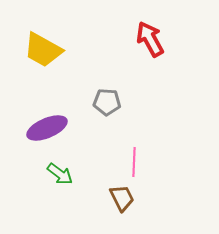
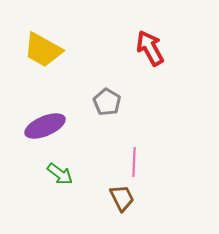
red arrow: moved 9 px down
gray pentagon: rotated 28 degrees clockwise
purple ellipse: moved 2 px left, 2 px up
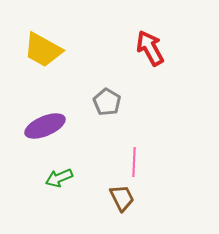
green arrow: moved 1 px left, 4 px down; rotated 120 degrees clockwise
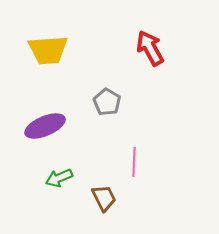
yellow trapezoid: moved 5 px right; rotated 33 degrees counterclockwise
brown trapezoid: moved 18 px left
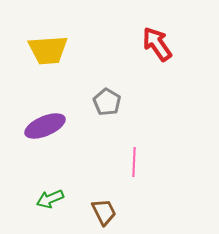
red arrow: moved 7 px right, 4 px up; rotated 6 degrees counterclockwise
green arrow: moved 9 px left, 21 px down
brown trapezoid: moved 14 px down
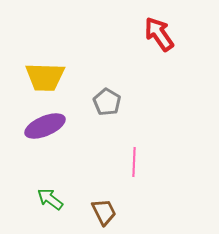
red arrow: moved 2 px right, 10 px up
yellow trapezoid: moved 3 px left, 27 px down; rotated 6 degrees clockwise
green arrow: rotated 60 degrees clockwise
